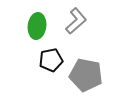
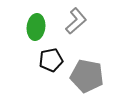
green ellipse: moved 1 px left, 1 px down
gray pentagon: moved 1 px right, 1 px down
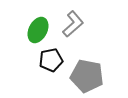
gray L-shape: moved 3 px left, 3 px down
green ellipse: moved 2 px right, 3 px down; rotated 20 degrees clockwise
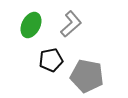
gray L-shape: moved 2 px left
green ellipse: moved 7 px left, 5 px up
